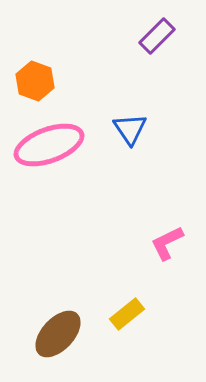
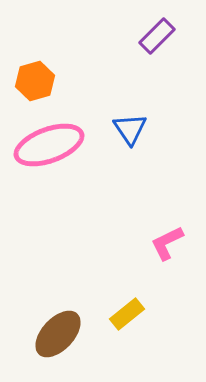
orange hexagon: rotated 24 degrees clockwise
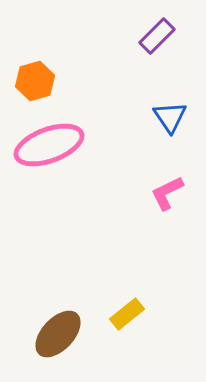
blue triangle: moved 40 px right, 12 px up
pink L-shape: moved 50 px up
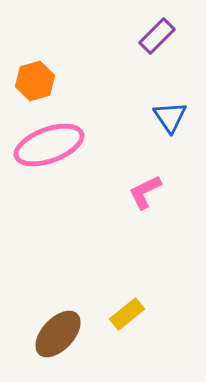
pink L-shape: moved 22 px left, 1 px up
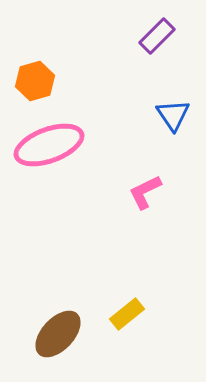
blue triangle: moved 3 px right, 2 px up
